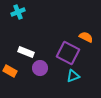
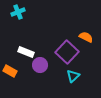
purple square: moved 1 px left, 1 px up; rotated 15 degrees clockwise
purple circle: moved 3 px up
cyan triangle: rotated 24 degrees counterclockwise
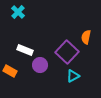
cyan cross: rotated 24 degrees counterclockwise
orange semicircle: rotated 104 degrees counterclockwise
white rectangle: moved 1 px left, 2 px up
cyan triangle: rotated 16 degrees clockwise
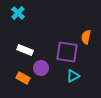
cyan cross: moved 1 px down
purple square: rotated 35 degrees counterclockwise
purple circle: moved 1 px right, 3 px down
orange rectangle: moved 13 px right, 7 px down
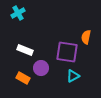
cyan cross: rotated 16 degrees clockwise
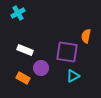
orange semicircle: moved 1 px up
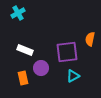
orange semicircle: moved 4 px right, 3 px down
purple square: rotated 15 degrees counterclockwise
orange rectangle: rotated 48 degrees clockwise
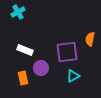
cyan cross: moved 1 px up
